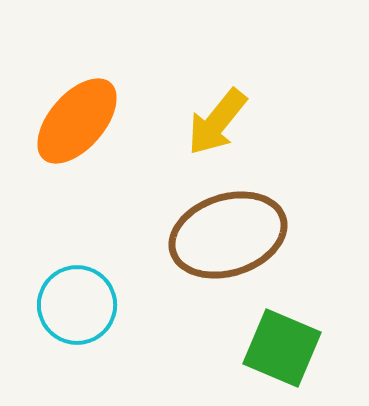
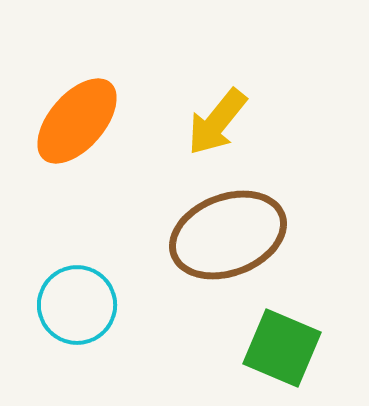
brown ellipse: rotated 3 degrees counterclockwise
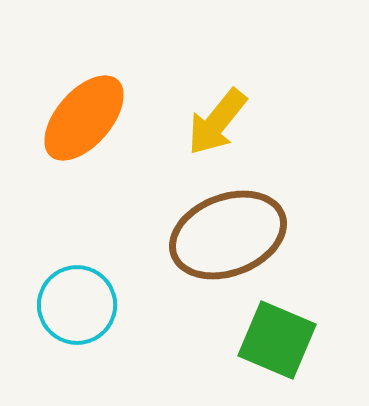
orange ellipse: moved 7 px right, 3 px up
green square: moved 5 px left, 8 px up
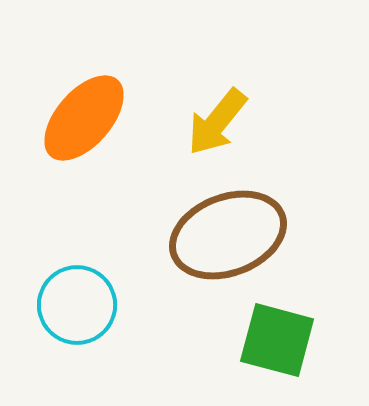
green square: rotated 8 degrees counterclockwise
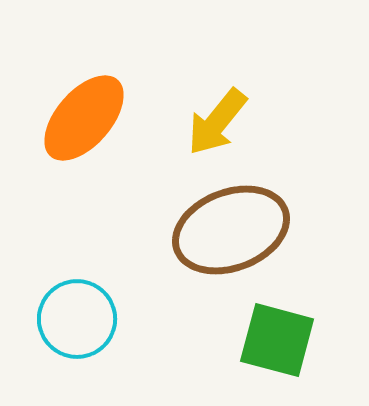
brown ellipse: moved 3 px right, 5 px up
cyan circle: moved 14 px down
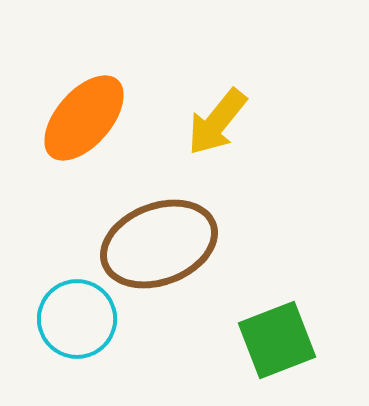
brown ellipse: moved 72 px left, 14 px down
green square: rotated 36 degrees counterclockwise
